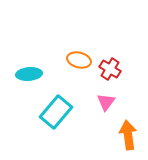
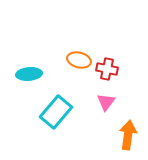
red cross: moved 3 px left; rotated 20 degrees counterclockwise
orange arrow: rotated 16 degrees clockwise
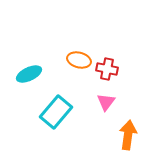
cyan ellipse: rotated 20 degrees counterclockwise
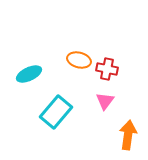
pink triangle: moved 1 px left, 1 px up
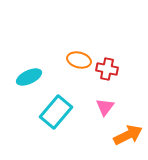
cyan ellipse: moved 3 px down
pink triangle: moved 6 px down
orange arrow: rotated 56 degrees clockwise
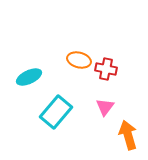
red cross: moved 1 px left
orange arrow: rotated 80 degrees counterclockwise
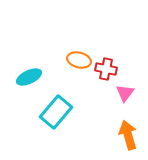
pink triangle: moved 20 px right, 14 px up
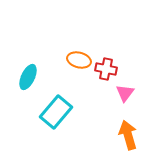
cyan ellipse: moved 1 px left; rotated 40 degrees counterclockwise
